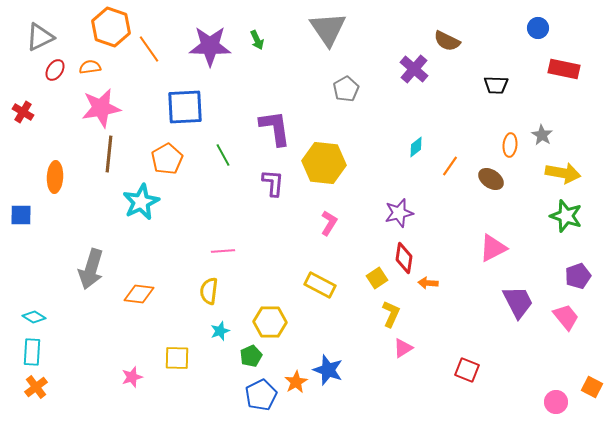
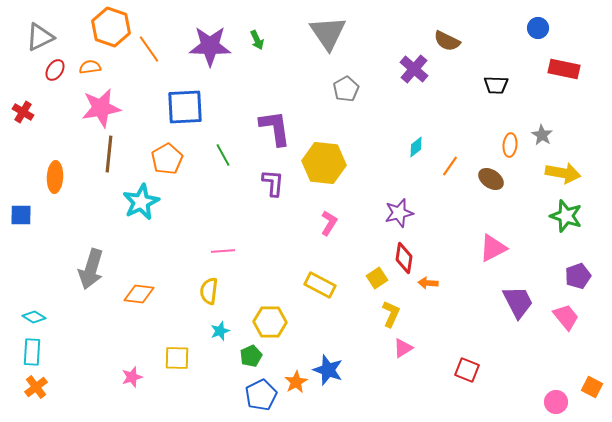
gray triangle at (328, 29): moved 4 px down
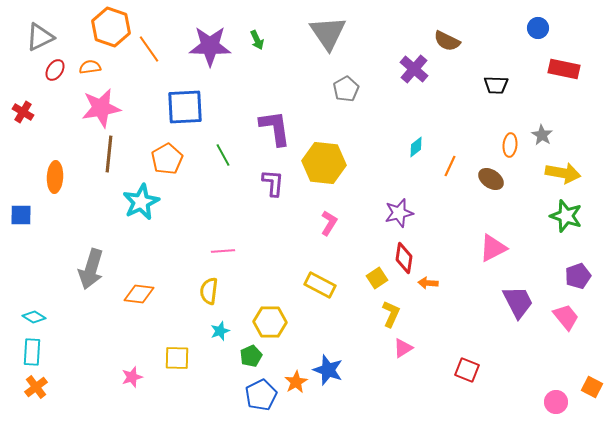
orange line at (450, 166): rotated 10 degrees counterclockwise
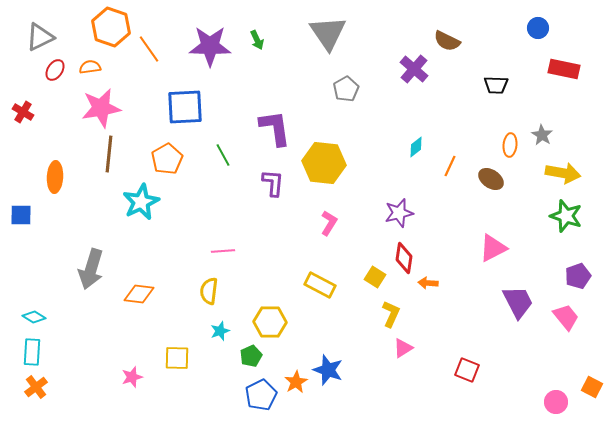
yellow square at (377, 278): moved 2 px left, 1 px up; rotated 25 degrees counterclockwise
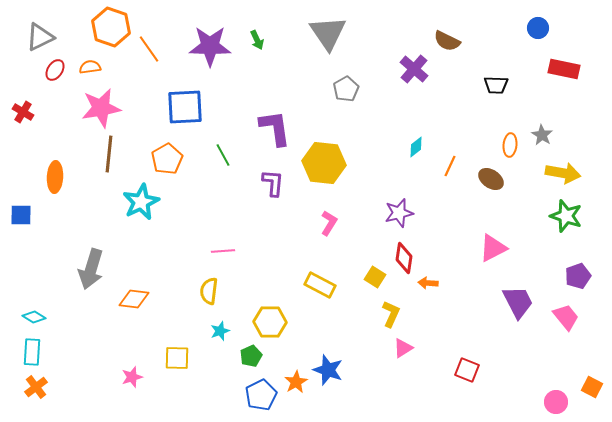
orange diamond at (139, 294): moved 5 px left, 5 px down
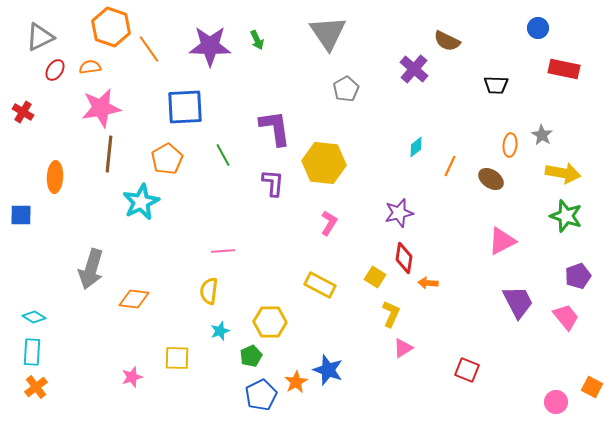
pink triangle at (493, 248): moved 9 px right, 7 px up
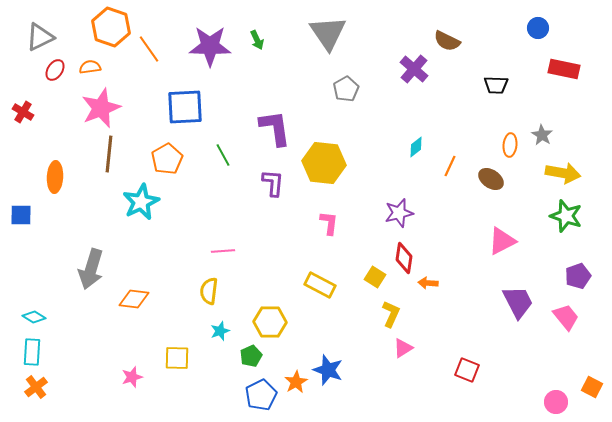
pink star at (101, 108): rotated 12 degrees counterclockwise
pink L-shape at (329, 223): rotated 25 degrees counterclockwise
